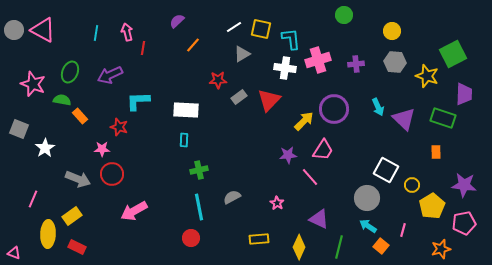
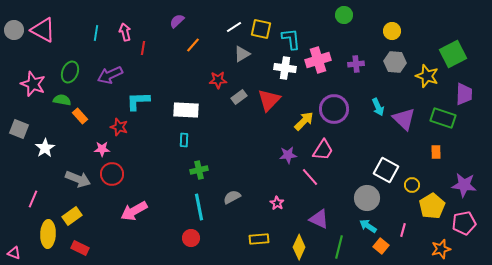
pink arrow at (127, 32): moved 2 px left
red rectangle at (77, 247): moved 3 px right, 1 px down
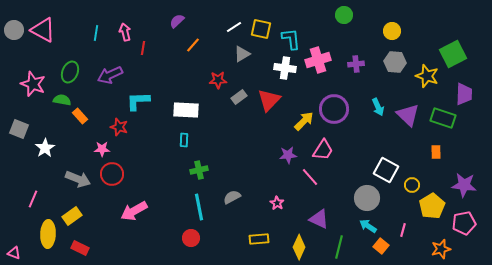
purple triangle at (404, 119): moved 4 px right, 4 px up
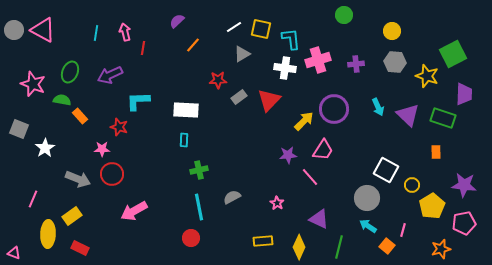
yellow rectangle at (259, 239): moved 4 px right, 2 px down
orange square at (381, 246): moved 6 px right
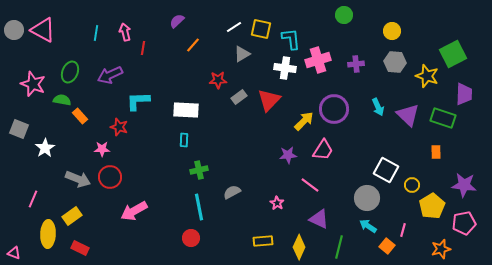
red circle at (112, 174): moved 2 px left, 3 px down
pink line at (310, 177): moved 8 px down; rotated 12 degrees counterclockwise
gray semicircle at (232, 197): moved 5 px up
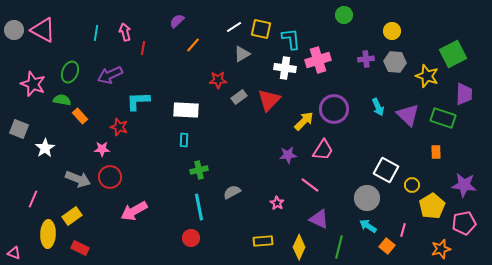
purple cross at (356, 64): moved 10 px right, 5 px up
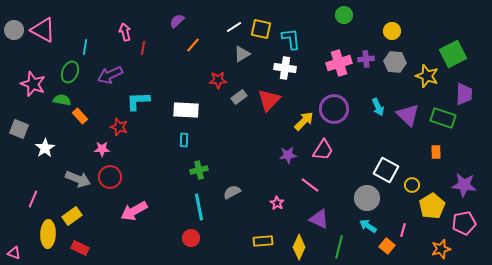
cyan line at (96, 33): moved 11 px left, 14 px down
pink cross at (318, 60): moved 21 px right, 3 px down
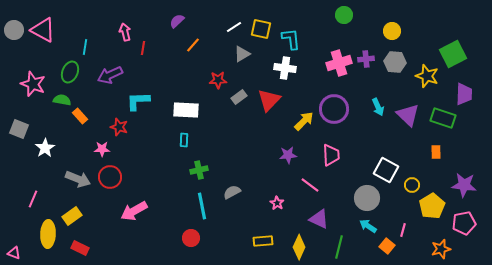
pink trapezoid at (323, 150): moved 8 px right, 5 px down; rotated 35 degrees counterclockwise
cyan line at (199, 207): moved 3 px right, 1 px up
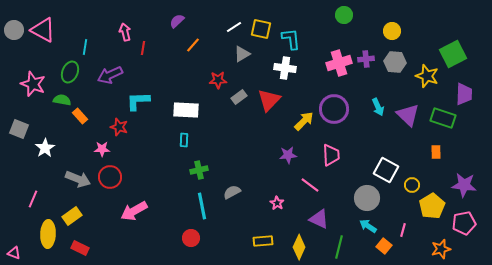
orange square at (387, 246): moved 3 px left
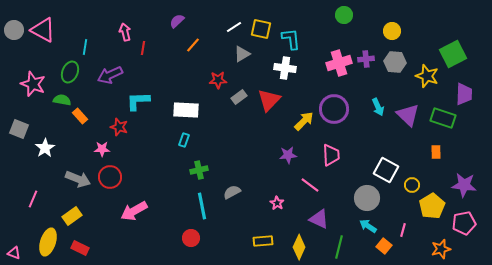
cyan rectangle at (184, 140): rotated 16 degrees clockwise
yellow ellipse at (48, 234): moved 8 px down; rotated 16 degrees clockwise
